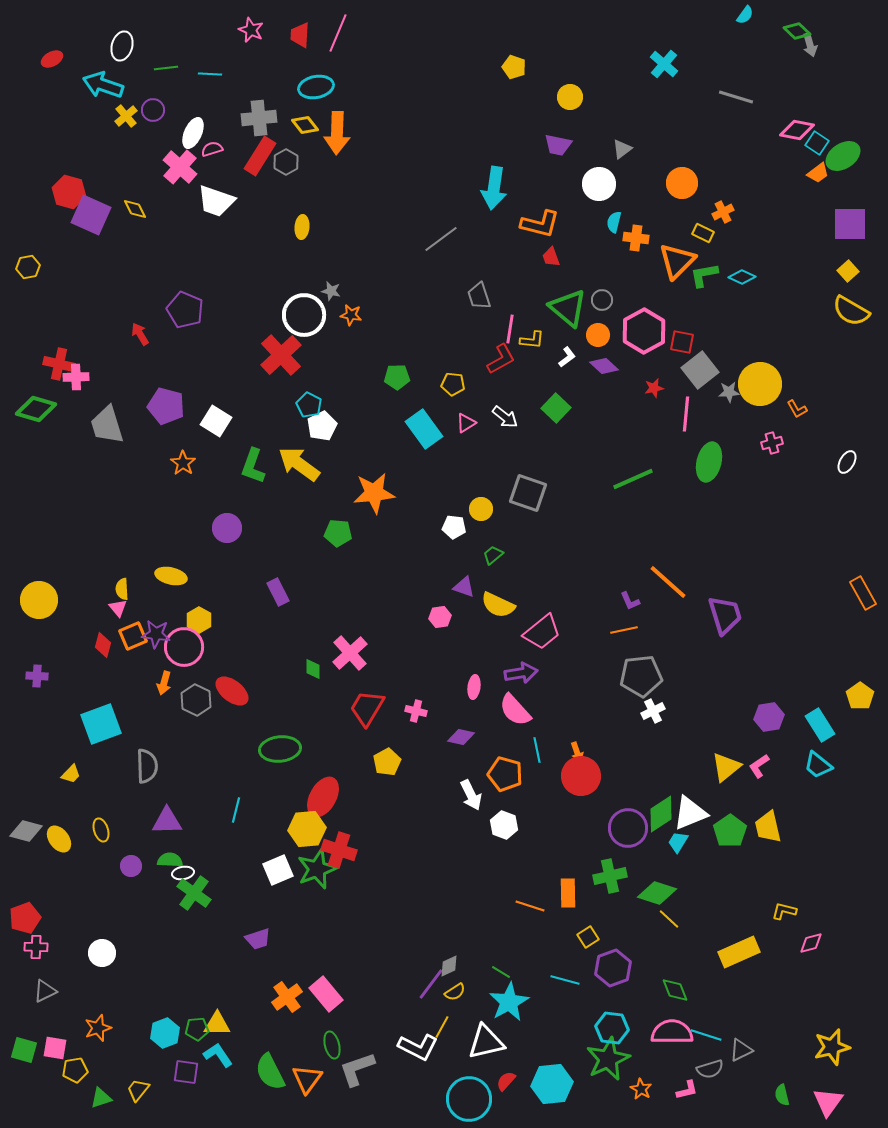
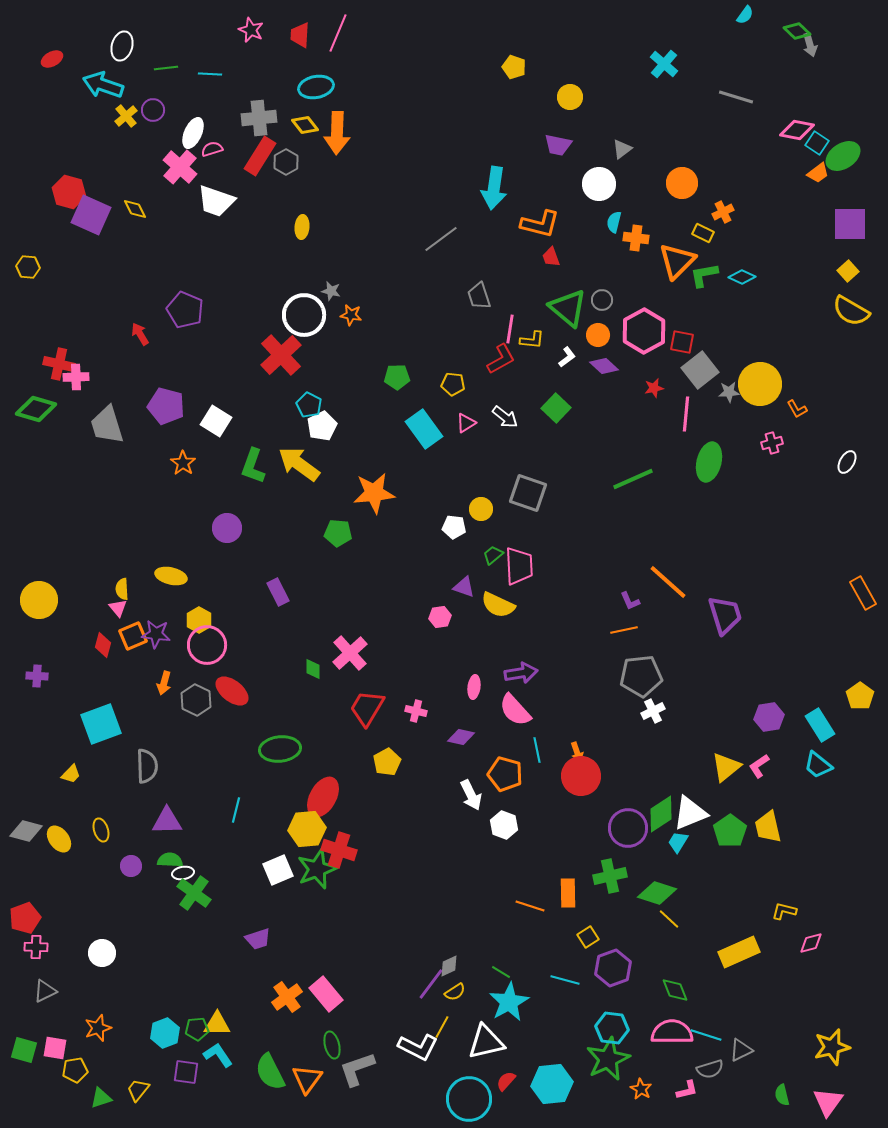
yellow hexagon at (28, 267): rotated 15 degrees clockwise
pink trapezoid at (542, 632): moved 23 px left, 66 px up; rotated 54 degrees counterclockwise
pink circle at (184, 647): moved 23 px right, 2 px up
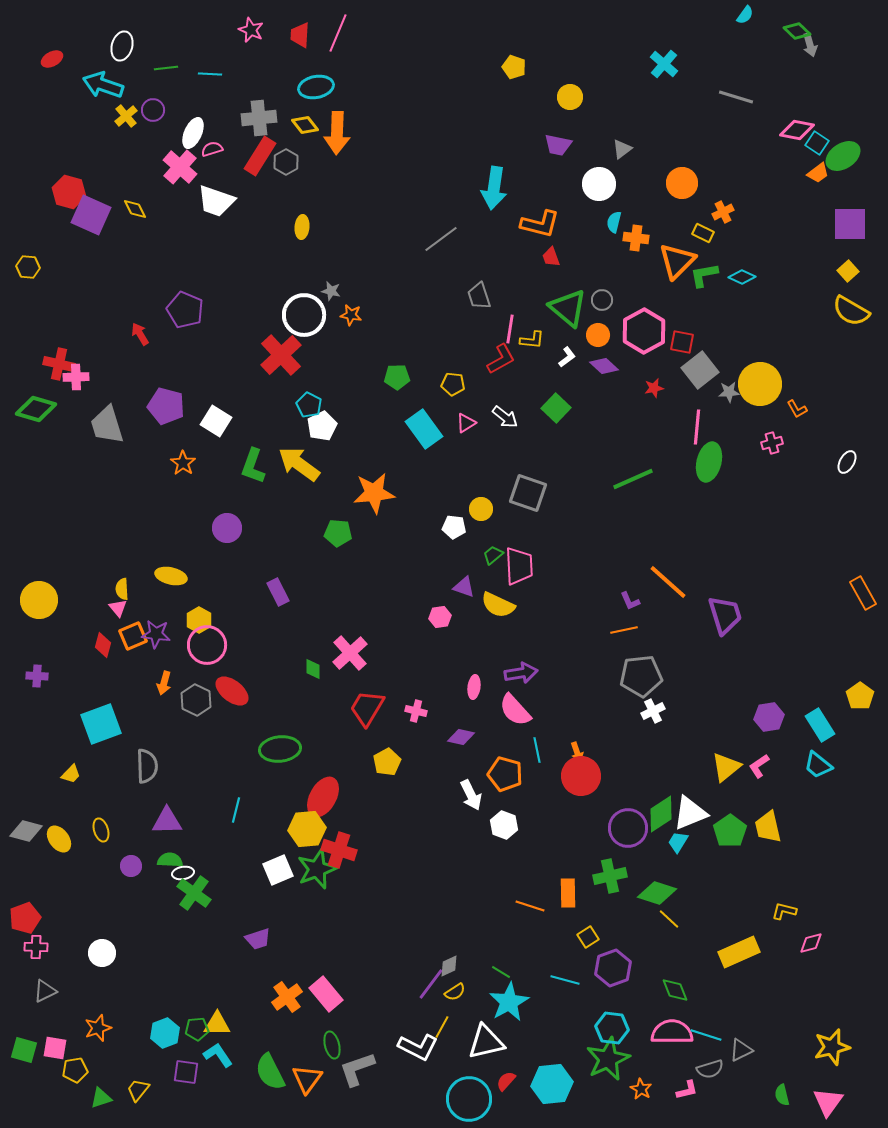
pink line at (686, 414): moved 11 px right, 13 px down
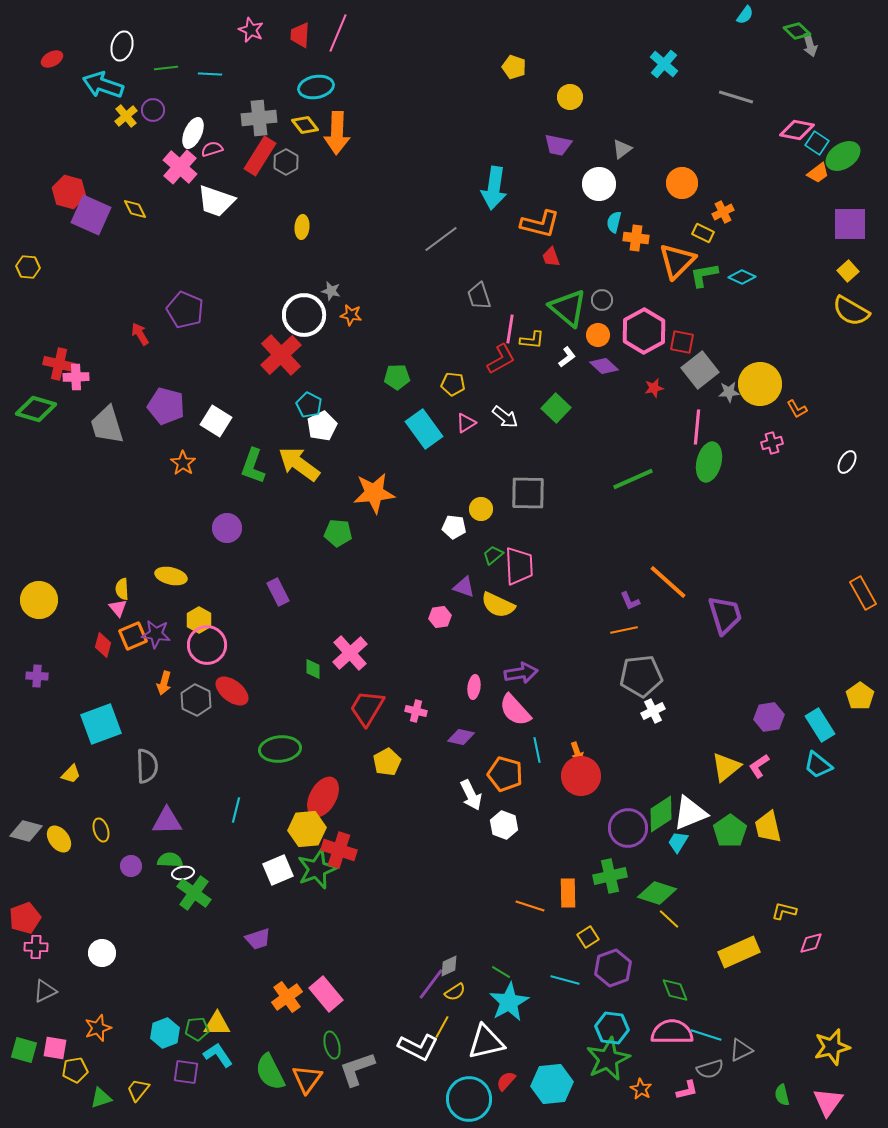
gray square at (528, 493): rotated 18 degrees counterclockwise
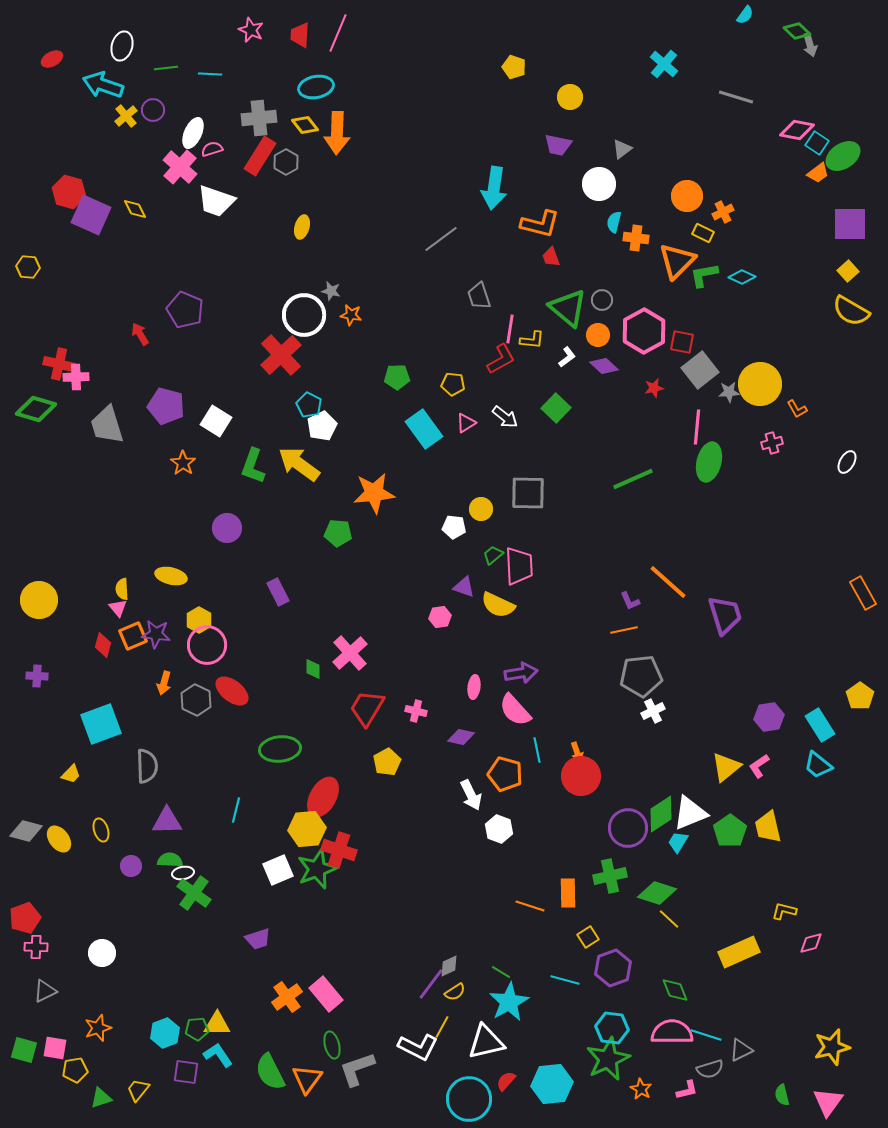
orange circle at (682, 183): moved 5 px right, 13 px down
yellow ellipse at (302, 227): rotated 10 degrees clockwise
white hexagon at (504, 825): moved 5 px left, 4 px down
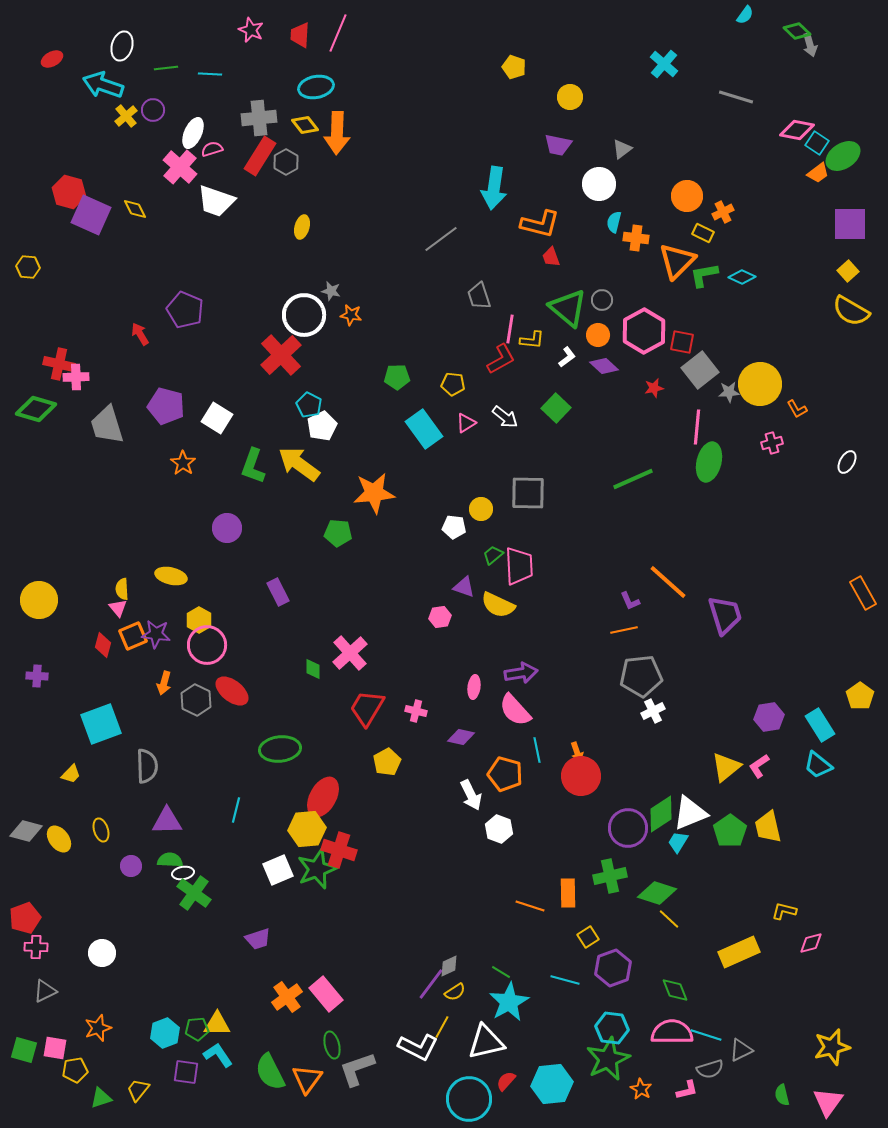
white square at (216, 421): moved 1 px right, 3 px up
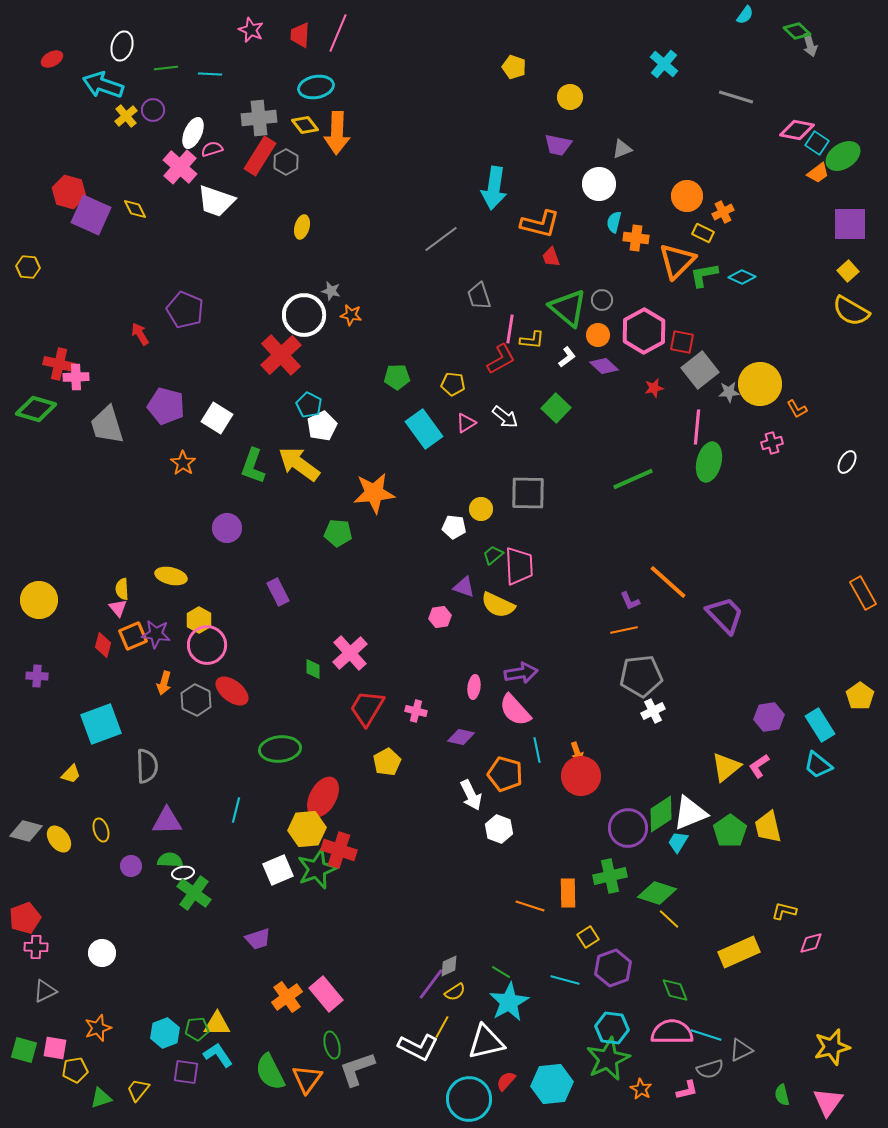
gray triangle at (622, 149): rotated 15 degrees clockwise
purple trapezoid at (725, 615): rotated 27 degrees counterclockwise
